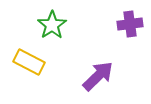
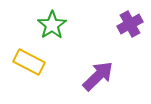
purple cross: rotated 20 degrees counterclockwise
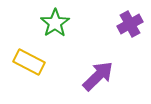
green star: moved 3 px right, 2 px up
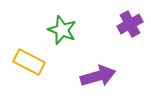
green star: moved 7 px right, 7 px down; rotated 16 degrees counterclockwise
purple arrow: rotated 28 degrees clockwise
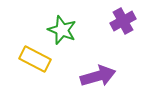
purple cross: moved 7 px left, 3 px up
yellow rectangle: moved 6 px right, 3 px up
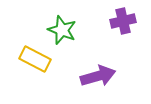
purple cross: rotated 15 degrees clockwise
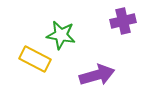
green star: moved 1 px left, 5 px down; rotated 12 degrees counterclockwise
purple arrow: moved 1 px left, 1 px up
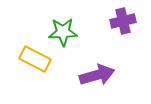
green star: moved 2 px right, 3 px up; rotated 12 degrees counterclockwise
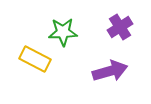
purple cross: moved 3 px left, 6 px down; rotated 20 degrees counterclockwise
purple arrow: moved 13 px right, 4 px up
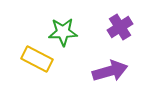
yellow rectangle: moved 2 px right
